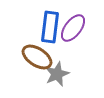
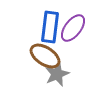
brown ellipse: moved 8 px right, 1 px up
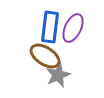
purple ellipse: rotated 12 degrees counterclockwise
gray star: moved 1 px right, 1 px down
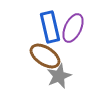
blue rectangle: rotated 20 degrees counterclockwise
gray star: moved 1 px right, 1 px down
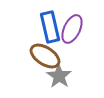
purple ellipse: moved 1 px left, 1 px down
gray star: rotated 15 degrees counterclockwise
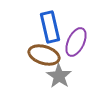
purple ellipse: moved 4 px right, 13 px down
brown ellipse: moved 1 px left, 1 px up; rotated 16 degrees counterclockwise
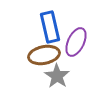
brown ellipse: rotated 28 degrees counterclockwise
gray star: moved 2 px left
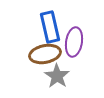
purple ellipse: moved 2 px left; rotated 16 degrees counterclockwise
brown ellipse: moved 1 px right, 1 px up
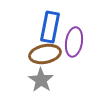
blue rectangle: rotated 24 degrees clockwise
gray star: moved 16 px left, 4 px down
